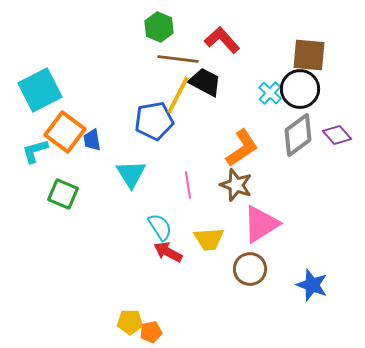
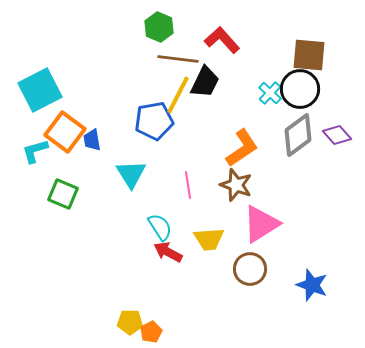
black trapezoid: rotated 88 degrees clockwise
orange pentagon: rotated 15 degrees counterclockwise
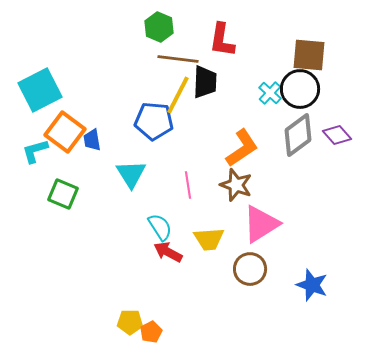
red L-shape: rotated 129 degrees counterclockwise
black trapezoid: rotated 24 degrees counterclockwise
blue pentagon: rotated 15 degrees clockwise
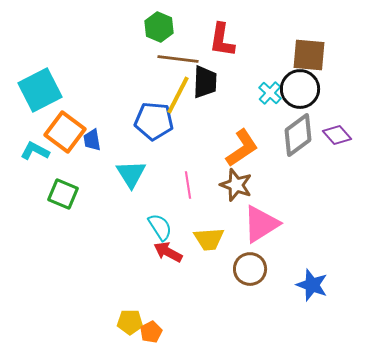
cyan L-shape: rotated 44 degrees clockwise
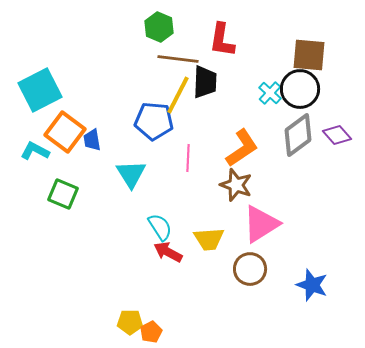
pink line: moved 27 px up; rotated 12 degrees clockwise
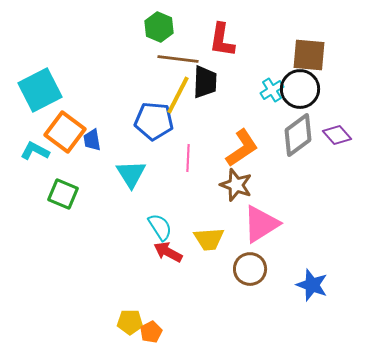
cyan cross: moved 2 px right, 3 px up; rotated 15 degrees clockwise
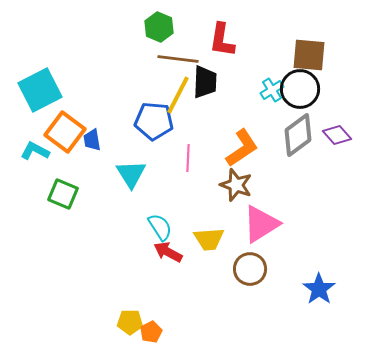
blue star: moved 7 px right, 4 px down; rotated 16 degrees clockwise
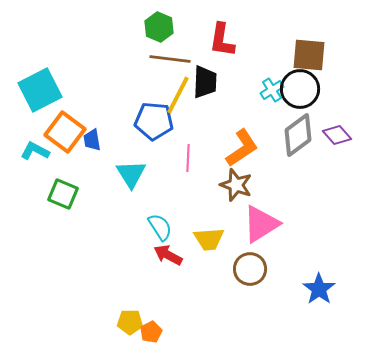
brown line: moved 8 px left
red arrow: moved 3 px down
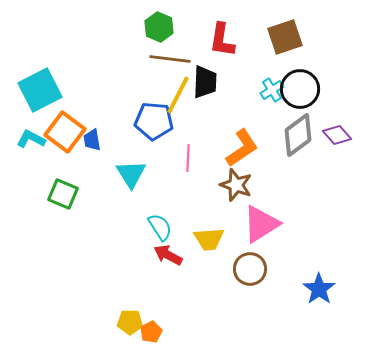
brown square: moved 24 px left, 18 px up; rotated 24 degrees counterclockwise
cyan L-shape: moved 4 px left, 12 px up
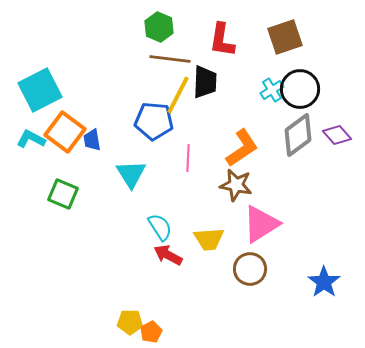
brown star: rotated 8 degrees counterclockwise
blue star: moved 5 px right, 7 px up
